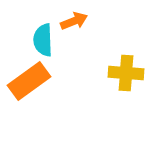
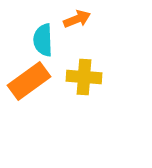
orange arrow: moved 3 px right, 2 px up
yellow cross: moved 42 px left, 4 px down
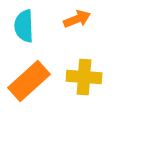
cyan semicircle: moved 19 px left, 14 px up
orange rectangle: rotated 6 degrees counterclockwise
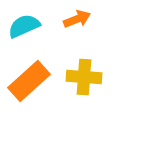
cyan semicircle: rotated 68 degrees clockwise
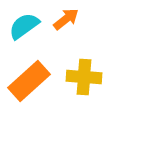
orange arrow: moved 11 px left; rotated 16 degrees counterclockwise
cyan semicircle: rotated 12 degrees counterclockwise
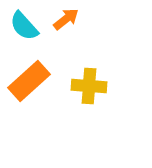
cyan semicircle: rotated 96 degrees counterclockwise
yellow cross: moved 5 px right, 9 px down
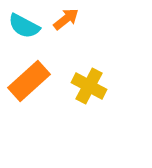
cyan semicircle: rotated 20 degrees counterclockwise
yellow cross: rotated 24 degrees clockwise
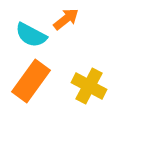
cyan semicircle: moved 7 px right, 9 px down
orange rectangle: moved 2 px right; rotated 12 degrees counterclockwise
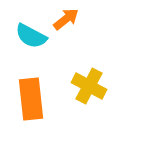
cyan semicircle: moved 1 px down
orange rectangle: moved 18 px down; rotated 42 degrees counterclockwise
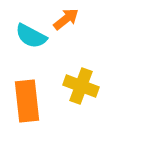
yellow cross: moved 8 px left; rotated 8 degrees counterclockwise
orange rectangle: moved 4 px left, 2 px down
